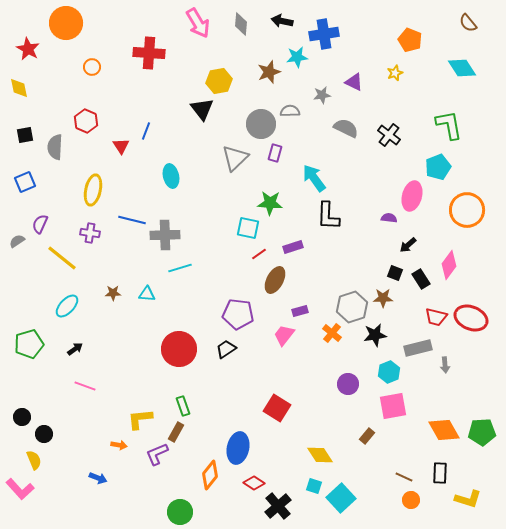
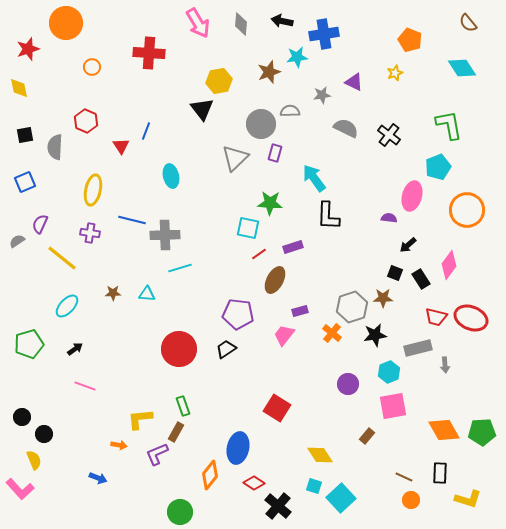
red star at (28, 49): rotated 25 degrees clockwise
black cross at (278, 506): rotated 8 degrees counterclockwise
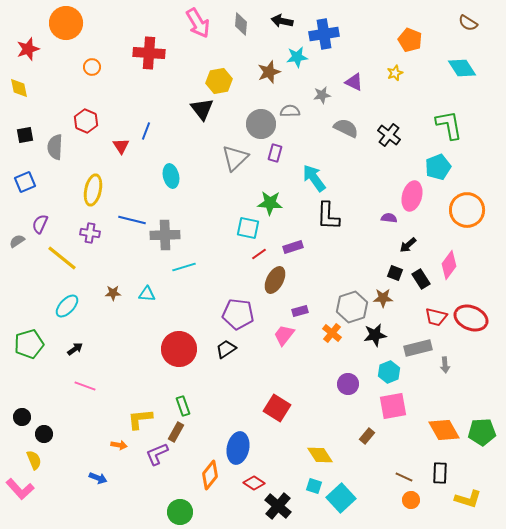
brown semicircle at (468, 23): rotated 18 degrees counterclockwise
cyan line at (180, 268): moved 4 px right, 1 px up
